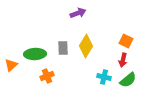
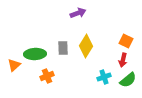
orange triangle: moved 3 px right
cyan cross: rotated 32 degrees counterclockwise
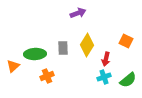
yellow diamond: moved 1 px right, 1 px up
red arrow: moved 17 px left, 1 px up
orange triangle: moved 1 px left, 1 px down
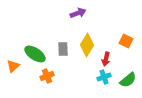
gray rectangle: moved 1 px down
green ellipse: rotated 35 degrees clockwise
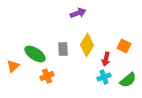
orange square: moved 2 px left, 5 px down
